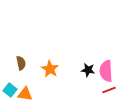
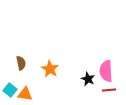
black star: moved 9 px down; rotated 16 degrees clockwise
red line: rotated 16 degrees clockwise
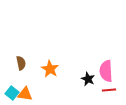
cyan square: moved 2 px right, 3 px down
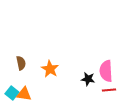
black star: rotated 16 degrees counterclockwise
orange triangle: moved 1 px left
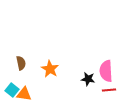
cyan square: moved 3 px up
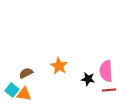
brown semicircle: moved 5 px right, 10 px down; rotated 104 degrees counterclockwise
orange star: moved 9 px right, 3 px up
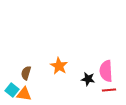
brown semicircle: rotated 48 degrees counterclockwise
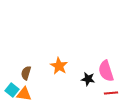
pink semicircle: rotated 15 degrees counterclockwise
red line: moved 2 px right, 3 px down
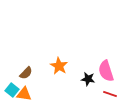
brown semicircle: rotated 152 degrees counterclockwise
red line: moved 1 px left, 1 px down; rotated 24 degrees clockwise
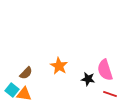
pink semicircle: moved 1 px left, 1 px up
